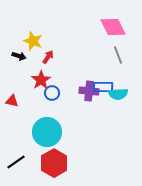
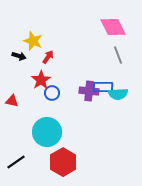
red hexagon: moved 9 px right, 1 px up
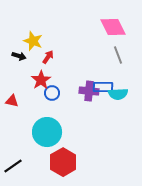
black line: moved 3 px left, 4 px down
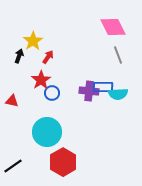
yellow star: rotated 18 degrees clockwise
black arrow: rotated 88 degrees counterclockwise
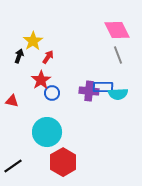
pink diamond: moved 4 px right, 3 px down
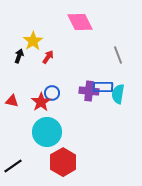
pink diamond: moved 37 px left, 8 px up
red star: moved 22 px down
cyan semicircle: rotated 102 degrees clockwise
